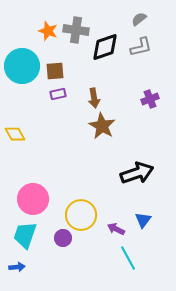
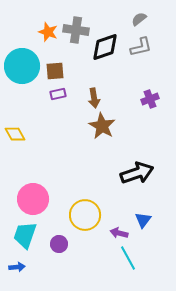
orange star: moved 1 px down
yellow circle: moved 4 px right
purple arrow: moved 3 px right, 4 px down; rotated 12 degrees counterclockwise
purple circle: moved 4 px left, 6 px down
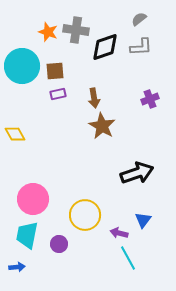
gray L-shape: rotated 10 degrees clockwise
cyan trapezoid: moved 2 px right; rotated 8 degrees counterclockwise
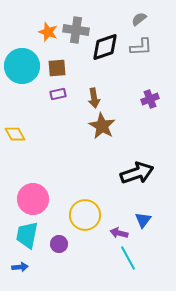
brown square: moved 2 px right, 3 px up
blue arrow: moved 3 px right
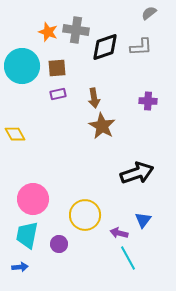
gray semicircle: moved 10 px right, 6 px up
purple cross: moved 2 px left, 2 px down; rotated 24 degrees clockwise
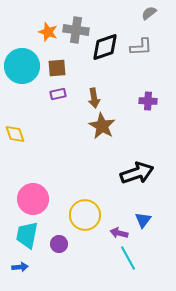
yellow diamond: rotated 10 degrees clockwise
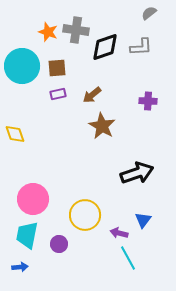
brown arrow: moved 2 px left, 3 px up; rotated 60 degrees clockwise
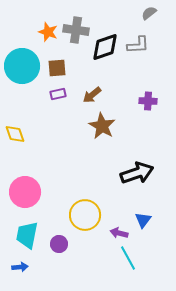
gray L-shape: moved 3 px left, 2 px up
pink circle: moved 8 px left, 7 px up
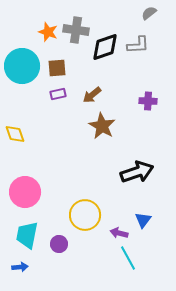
black arrow: moved 1 px up
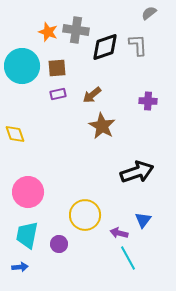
gray L-shape: rotated 90 degrees counterclockwise
pink circle: moved 3 px right
